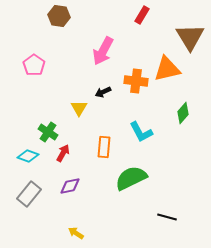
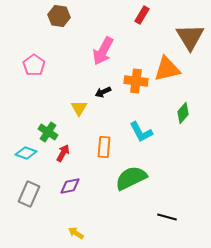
cyan diamond: moved 2 px left, 3 px up
gray rectangle: rotated 15 degrees counterclockwise
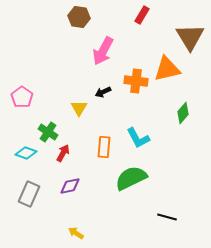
brown hexagon: moved 20 px right, 1 px down
pink pentagon: moved 12 px left, 32 px down
cyan L-shape: moved 3 px left, 6 px down
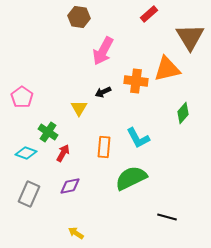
red rectangle: moved 7 px right, 1 px up; rotated 18 degrees clockwise
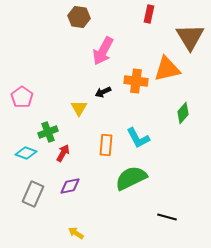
red rectangle: rotated 36 degrees counterclockwise
green cross: rotated 36 degrees clockwise
orange rectangle: moved 2 px right, 2 px up
gray rectangle: moved 4 px right
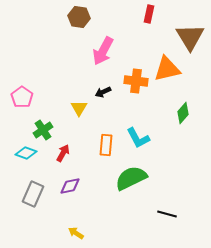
green cross: moved 5 px left, 2 px up; rotated 12 degrees counterclockwise
black line: moved 3 px up
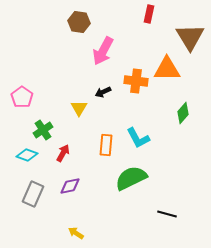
brown hexagon: moved 5 px down
orange triangle: rotated 12 degrees clockwise
cyan diamond: moved 1 px right, 2 px down
